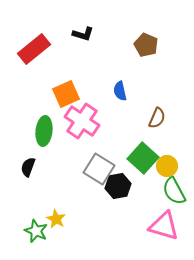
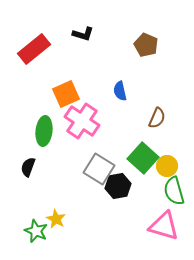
green semicircle: rotated 12 degrees clockwise
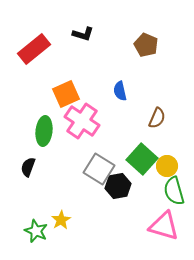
green square: moved 1 px left, 1 px down
yellow star: moved 5 px right, 1 px down; rotated 12 degrees clockwise
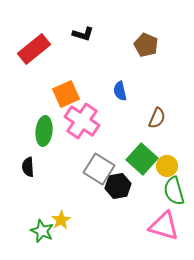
black semicircle: rotated 24 degrees counterclockwise
green star: moved 6 px right
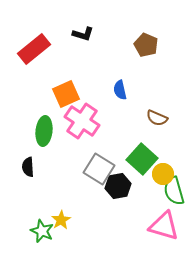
blue semicircle: moved 1 px up
brown semicircle: rotated 90 degrees clockwise
yellow circle: moved 4 px left, 8 px down
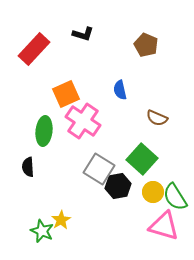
red rectangle: rotated 8 degrees counterclockwise
pink cross: moved 1 px right
yellow circle: moved 10 px left, 18 px down
green semicircle: moved 1 px right, 6 px down; rotated 16 degrees counterclockwise
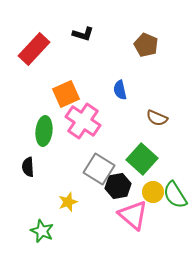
green semicircle: moved 2 px up
yellow star: moved 7 px right, 18 px up; rotated 12 degrees clockwise
pink triangle: moved 31 px left, 11 px up; rotated 24 degrees clockwise
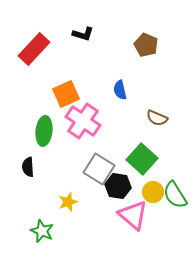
black hexagon: rotated 20 degrees clockwise
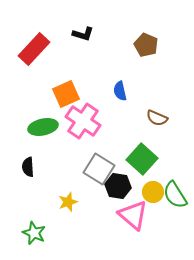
blue semicircle: moved 1 px down
green ellipse: moved 1 px left, 4 px up; rotated 72 degrees clockwise
green star: moved 8 px left, 2 px down
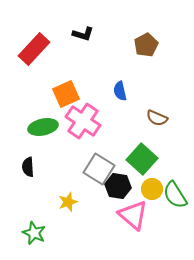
brown pentagon: rotated 20 degrees clockwise
yellow circle: moved 1 px left, 3 px up
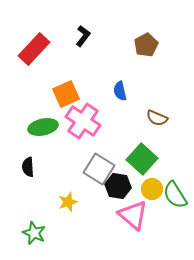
black L-shape: moved 2 px down; rotated 70 degrees counterclockwise
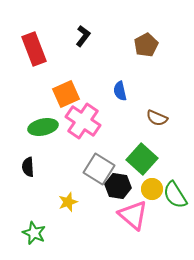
red rectangle: rotated 64 degrees counterclockwise
